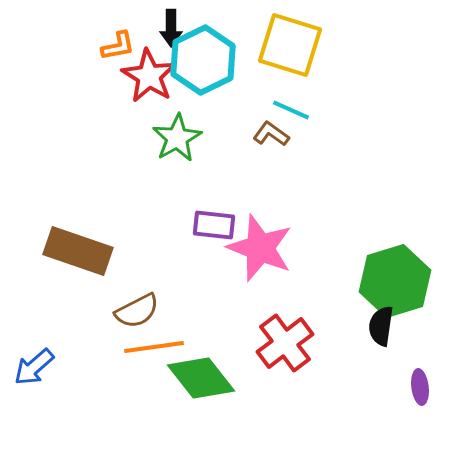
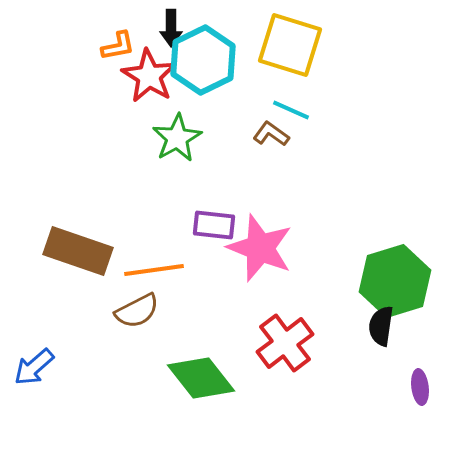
orange line: moved 77 px up
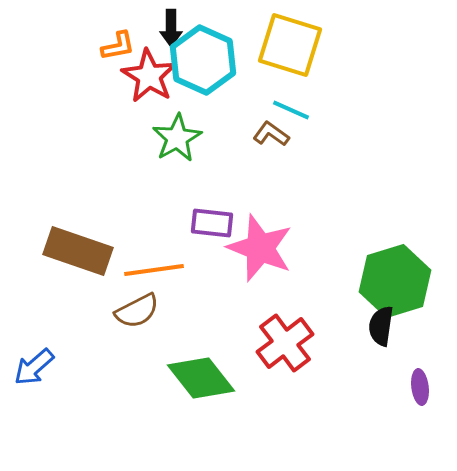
cyan hexagon: rotated 10 degrees counterclockwise
purple rectangle: moved 2 px left, 2 px up
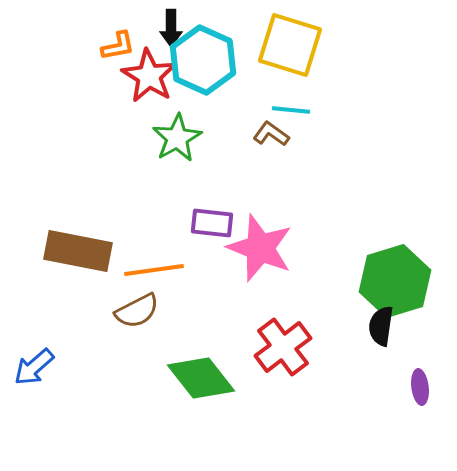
cyan line: rotated 18 degrees counterclockwise
brown rectangle: rotated 8 degrees counterclockwise
red cross: moved 2 px left, 4 px down
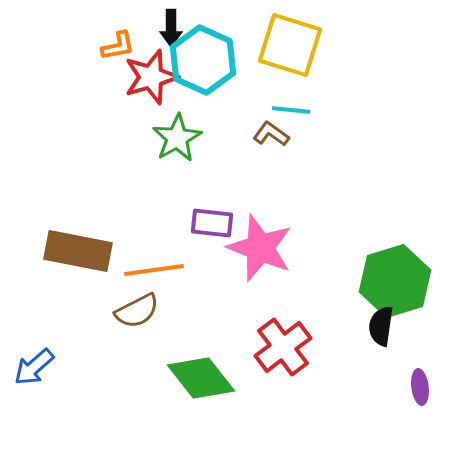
red star: moved 2 px right, 1 px down; rotated 24 degrees clockwise
